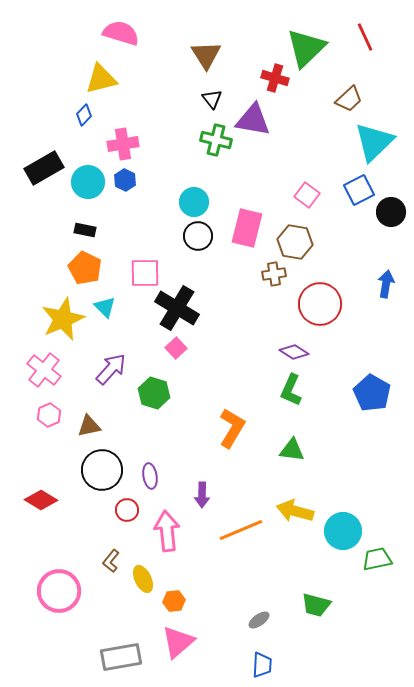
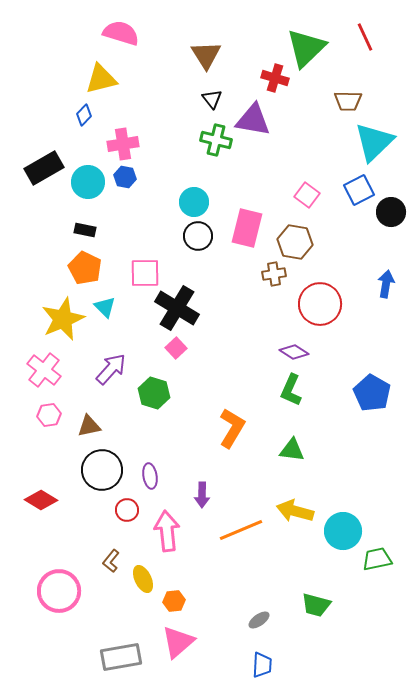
brown trapezoid at (349, 99): moved 1 px left, 2 px down; rotated 44 degrees clockwise
blue hexagon at (125, 180): moved 3 px up; rotated 15 degrees counterclockwise
pink hexagon at (49, 415): rotated 15 degrees clockwise
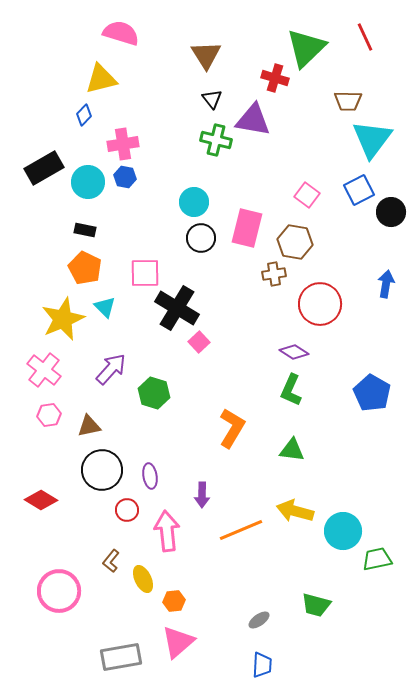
cyan triangle at (374, 142): moved 2 px left, 3 px up; rotated 9 degrees counterclockwise
black circle at (198, 236): moved 3 px right, 2 px down
pink square at (176, 348): moved 23 px right, 6 px up
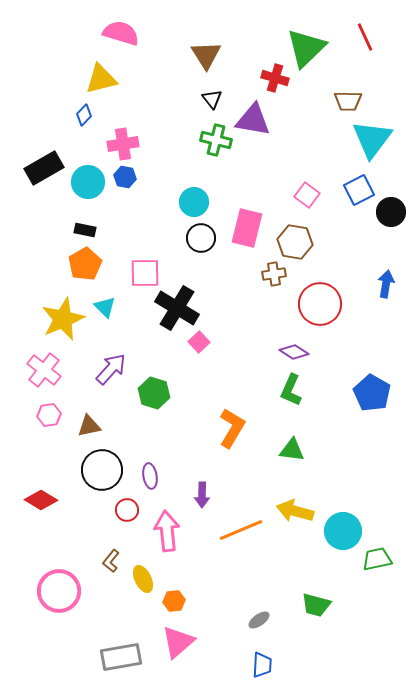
orange pentagon at (85, 268): moved 4 px up; rotated 16 degrees clockwise
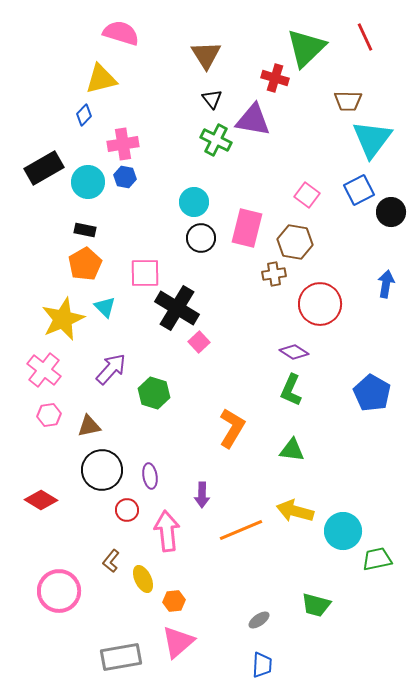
green cross at (216, 140): rotated 12 degrees clockwise
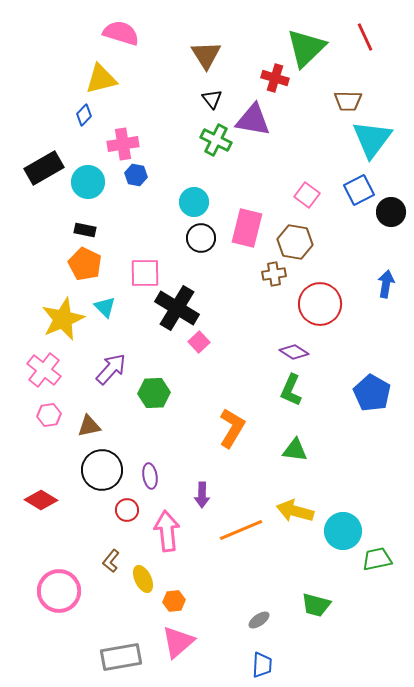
blue hexagon at (125, 177): moved 11 px right, 2 px up
orange pentagon at (85, 264): rotated 16 degrees counterclockwise
green hexagon at (154, 393): rotated 20 degrees counterclockwise
green triangle at (292, 450): moved 3 px right
